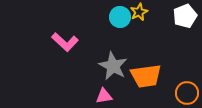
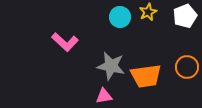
yellow star: moved 9 px right
gray star: moved 2 px left; rotated 16 degrees counterclockwise
orange circle: moved 26 px up
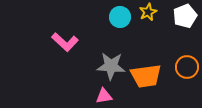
gray star: rotated 8 degrees counterclockwise
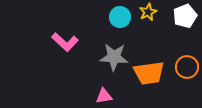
gray star: moved 3 px right, 9 px up
orange trapezoid: moved 3 px right, 3 px up
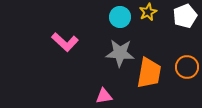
gray star: moved 6 px right, 4 px up
orange trapezoid: rotated 72 degrees counterclockwise
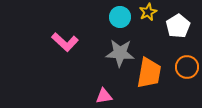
white pentagon: moved 7 px left, 10 px down; rotated 10 degrees counterclockwise
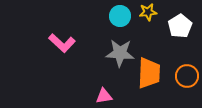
yellow star: rotated 18 degrees clockwise
cyan circle: moved 1 px up
white pentagon: moved 2 px right
pink L-shape: moved 3 px left, 1 px down
orange circle: moved 9 px down
orange trapezoid: rotated 8 degrees counterclockwise
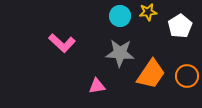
orange trapezoid: moved 2 px right, 1 px down; rotated 32 degrees clockwise
pink triangle: moved 7 px left, 10 px up
